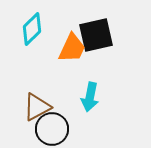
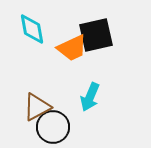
cyan diamond: rotated 56 degrees counterclockwise
orange trapezoid: rotated 40 degrees clockwise
cyan arrow: rotated 12 degrees clockwise
black circle: moved 1 px right, 2 px up
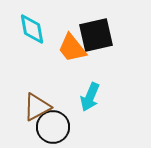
orange trapezoid: rotated 76 degrees clockwise
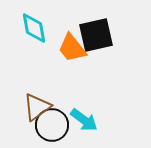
cyan diamond: moved 2 px right, 1 px up
cyan arrow: moved 6 px left, 23 px down; rotated 76 degrees counterclockwise
brown triangle: rotated 8 degrees counterclockwise
black circle: moved 1 px left, 2 px up
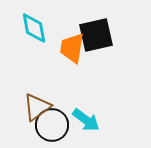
orange trapezoid: rotated 48 degrees clockwise
cyan arrow: moved 2 px right
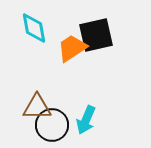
orange trapezoid: rotated 48 degrees clockwise
brown triangle: rotated 36 degrees clockwise
cyan arrow: rotated 76 degrees clockwise
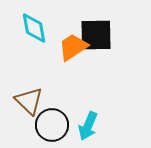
black square: rotated 12 degrees clockwise
orange trapezoid: moved 1 px right, 1 px up
brown triangle: moved 8 px left, 6 px up; rotated 44 degrees clockwise
cyan arrow: moved 2 px right, 6 px down
